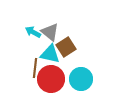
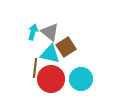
cyan arrow: rotated 77 degrees clockwise
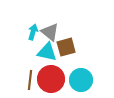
brown square: rotated 18 degrees clockwise
cyan triangle: moved 3 px left, 2 px up
brown line: moved 5 px left, 12 px down
cyan circle: moved 1 px down
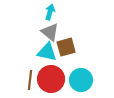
cyan arrow: moved 17 px right, 20 px up
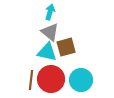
brown line: moved 1 px right
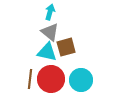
brown line: moved 1 px left, 1 px up
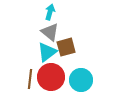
cyan triangle: rotated 50 degrees counterclockwise
red circle: moved 2 px up
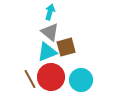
cyan triangle: rotated 15 degrees clockwise
brown line: rotated 36 degrees counterclockwise
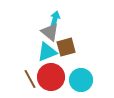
cyan arrow: moved 5 px right, 7 px down
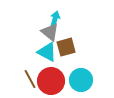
cyan triangle: rotated 50 degrees clockwise
red circle: moved 4 px down
